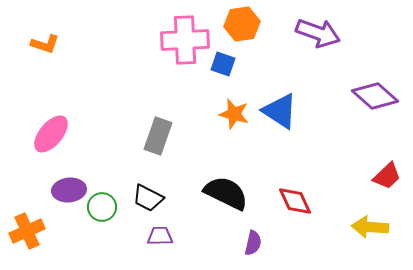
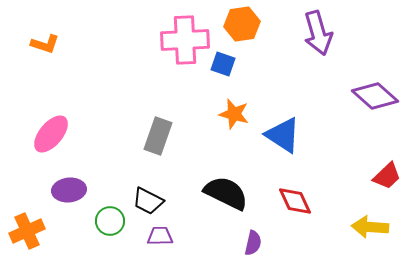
purple arrow: rotated 54 degrees clockwise
blue triangle: moved 3 px right, 24 px down
black trapezoid: moved 3 px down
green circle: moved 8 px right, 14 px down
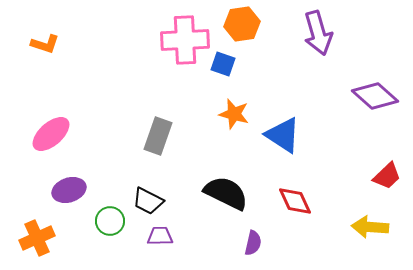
pink ellipse: rotated 9 degrees clockwise
purple ellipse: rotated 12 degrees counterclockwise
orange cross: moved 10 px right, 7 px down
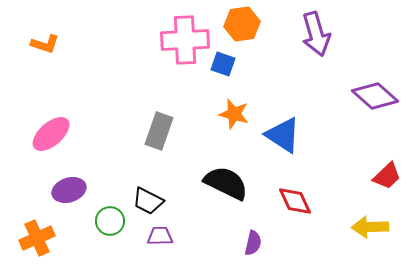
purple arrow: moved 2 px left, 1 px down
gray rectangle: moved 1 px right, 5 px up
black semicircle: moved 10 px up
yellow arrow: rotated 6 degrees counterclockwise
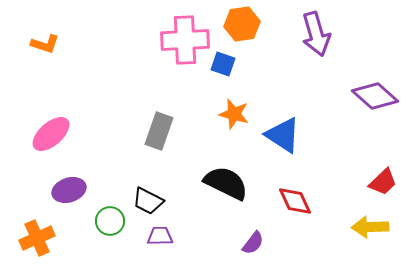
red trapezoid: moved 4 px left, 6 px down
purple semicircle: rotated 25 degrees clockwise
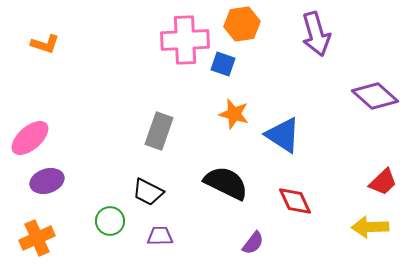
pink ellipse: moved 21 px left, 4 px down
purple ellipse: moved 22 px left, 9 px up
black trapezoid: moved 9 px up
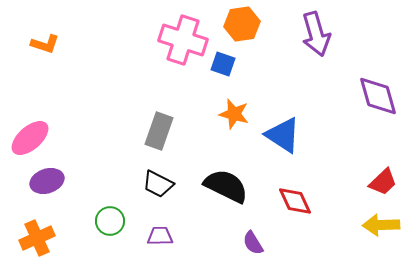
pink cross: moved 2 px left; rotated 21 degrees clockwise
purple diamond: moved 3 px right; rotated 33 degrees clockwise
black semicircle: moved 3 px down
black trapezoid: moved 10 px right, 8 px up
yellow arrow: moved 11 px right, 2 px up
purple semicircle: rotated 110 degrees clockwise
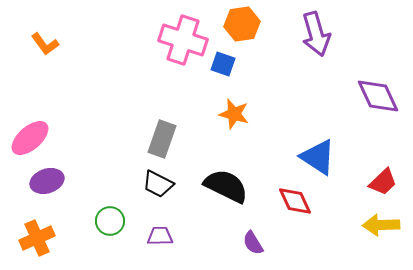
orange L-shape: rotated 36 degrees clockwise
purple diamond: rotated 9 degrees counterclockwise
gray rectangle: moved 3 px right, 8 px down
blue triangle: moved 35 px right, 22 px down
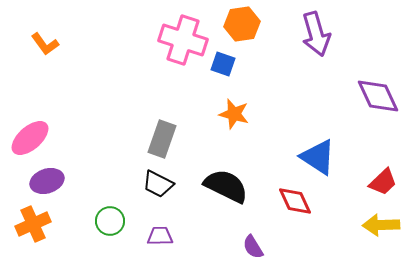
orange cross: moved 4 px left, 14 px up
purple semicircle: moved 4 px down
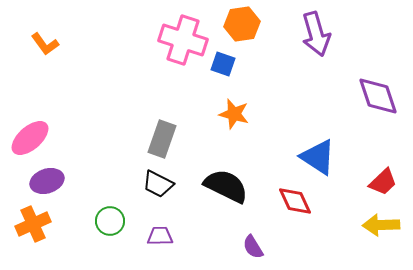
purple diamond: rotated 6 degrees clockwise
